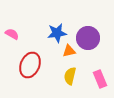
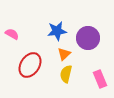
blue star: moved 2 px up
orange triangle: moved 5 px left, 3 px down; rotated 32 degrees counterclockwise
red ellipse: rotated 10 degrees clockwise
yellow semicircle: moved 4 px left, 2 px up
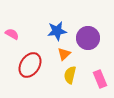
yellow semicircle: moved 4 px right, 1 px down
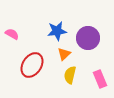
red ellipse: moved 2 px right
